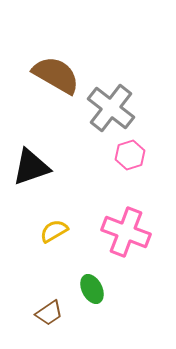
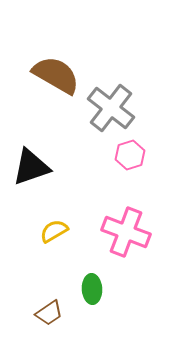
green ellipse: rotated 24 degrees clockwise
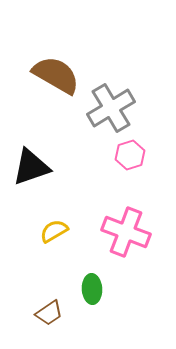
gray cross: rotated 21 degrees clockwise
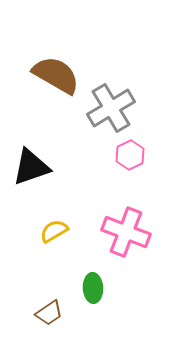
pink hexagon: rotated 8 degrees counterclockwise
green ellipse: moved 1 px right, 1 px up
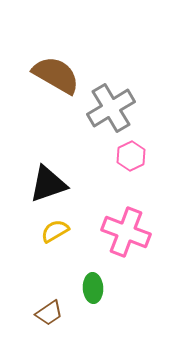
pink hexagon: moved 1 px right, 1 px down
black triangle: moved 17 px right, 17 px down
yellow semicircle: moved 1 px right
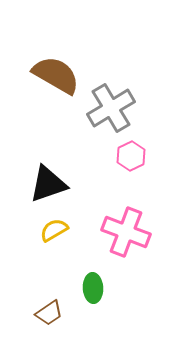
yellow semicircle: moved 1 px left, 1 px up
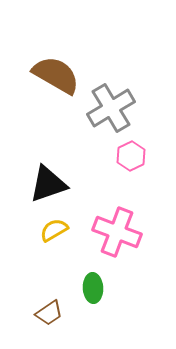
pink cross: moved 9 px left
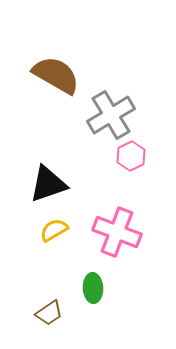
gray cross: moved 7 px down
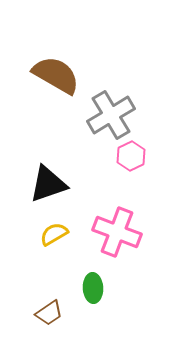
yellow semicircle: moved 4 px down
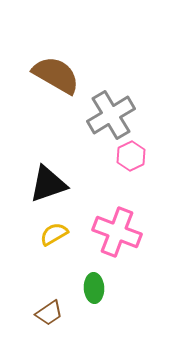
green ellipse: moved 1 px right
